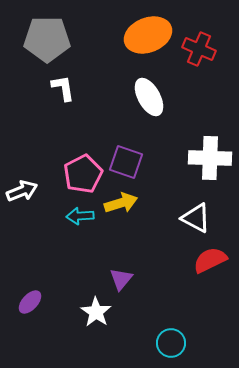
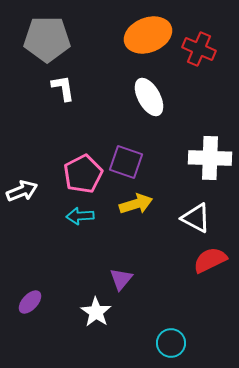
yellow arrow: moved 15 px right, 1 px down
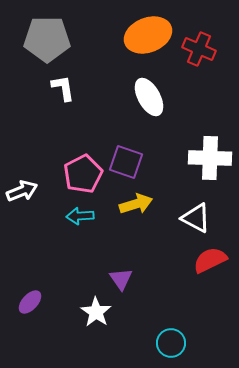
purple triangle: rotated 15 degrees counterclockwise
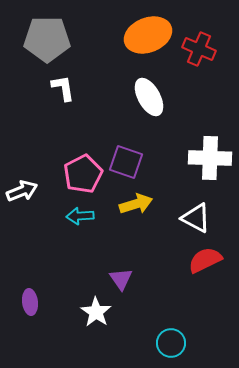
red semicircle: moved 5 px left
purple ellipse: rotated 50 degrees counterclockwise
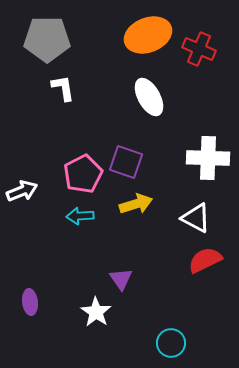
white cross: moved 2 px left
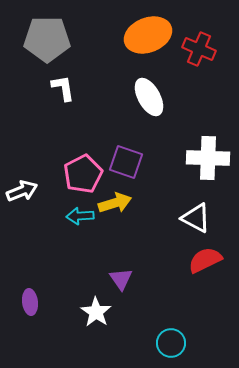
yellow arrow: moved 21 px left, 1 px up
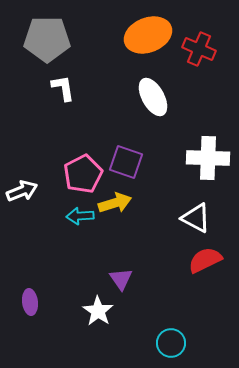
white ellipse: moved 4 px right
white star: moved 2 px right, 1 px up
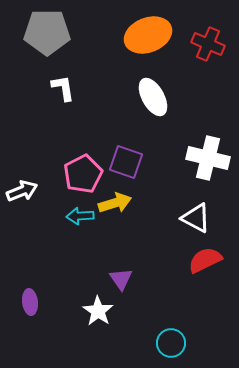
gray pentagon: moved 7 px up
red cross: moved 9 px right, 5 px up
white cross: rotated 12 degrees clockwise
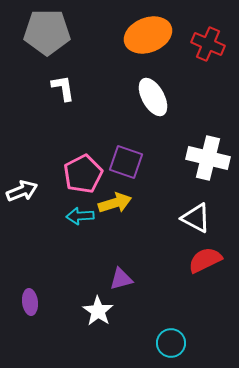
purple triangle: rotated 50 degrees clockwise
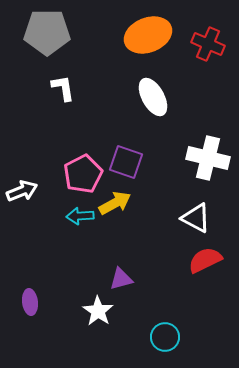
yellow arrow: rotated 12 degrees counterclockwise
cyan circle: moved 6 px left, 6 px up
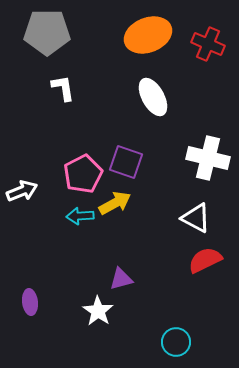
cyan circle: moved 11 px right, 5 px down
